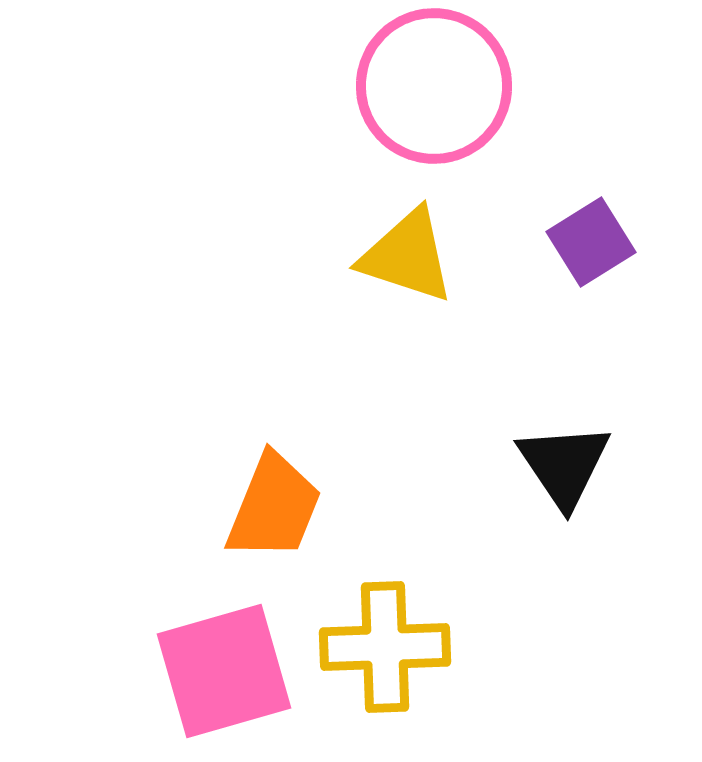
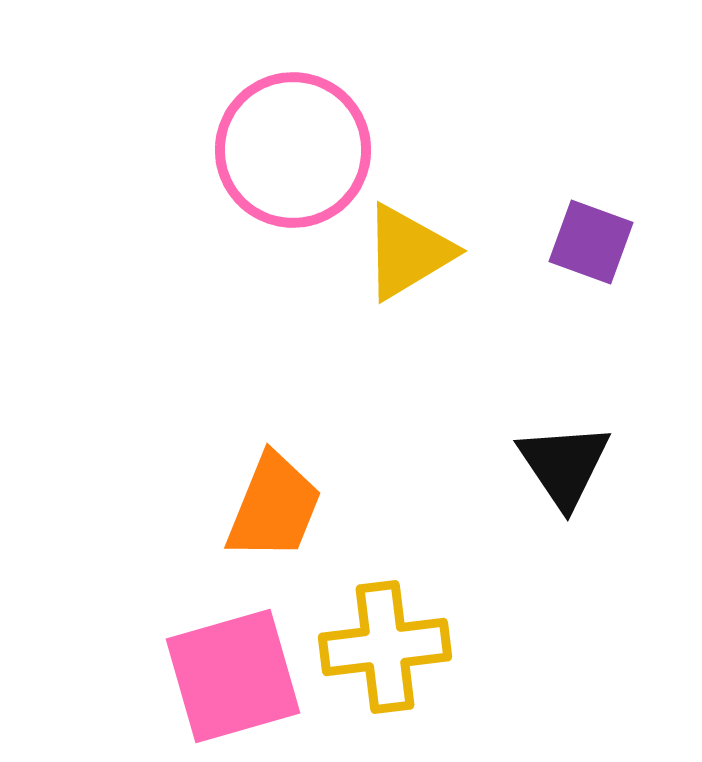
pink circle: moved 141 px left, 64 px down
purple square: rotated 38 degrees counterclockwise
yellow triangle: moved 1 px right, 4 px up; rotated 49 degrees counterclockwise
yellow cross: rotated 5 degrees counterclockwise
pink square: moved 9 px right, 5 px down
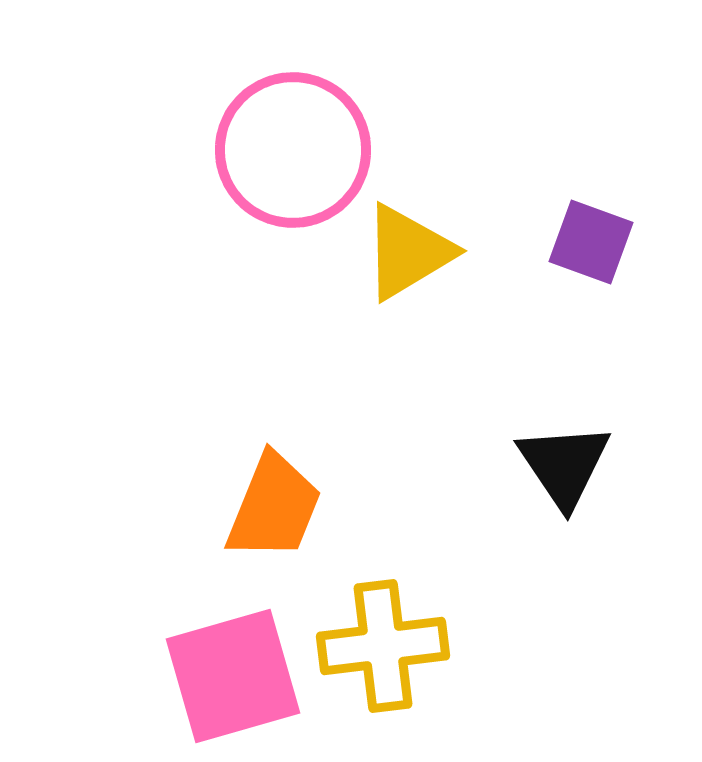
yellow cross: moved 2 px left, 1 px up
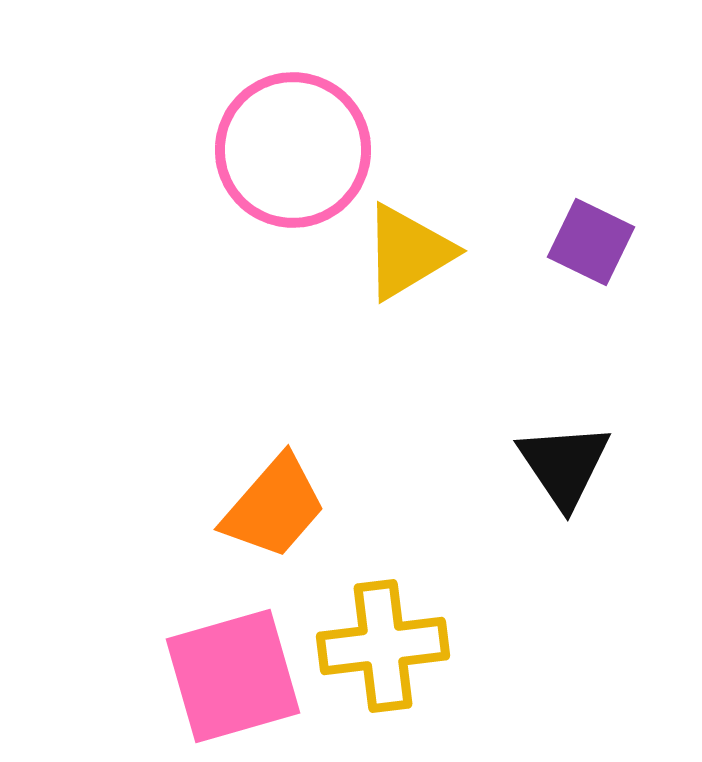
purple square: rotated 6 degrees clockwise
orange trapezoid: rotated 19 degrees clockwise
